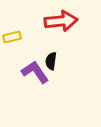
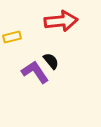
black semicircle: rotated 132 degrees clockwise
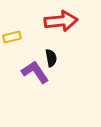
black semicircle: moved 3 px up; rotated 30 degrees clockwise
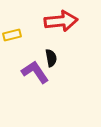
yellow rectangle: moved 2 px up
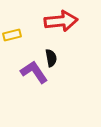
purple L-shape: moved 1 px left
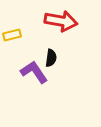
red arrow: rotated 16 degrees clockwise
black semicircle: rotated 18 degrees clockwise
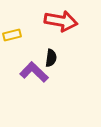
purple L-shape: rotated 12 degrees counterclockwise
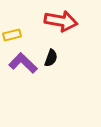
black semicircle: rotated 12 degrees clockwise
purple L-shape: moved 11 px left, 9 px up
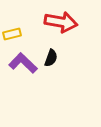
red arrow: moved 1 px down
yellow rectangle: moved 1 px up
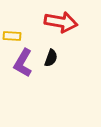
yellow rectangle: moved 2 px down; rotated 18 degrees clockwise
purple L-shape: rotated 104 degrees counterclockwise
